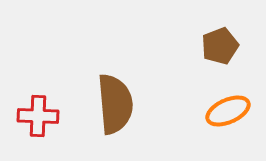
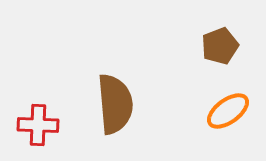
orange ellipse: rotated 12 degrees counterclockwise
red cross: moved 9 px down
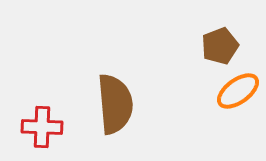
orange ellipse: moved 10 px right, 20 px up
red cross: moved 4 px right, 2 px down
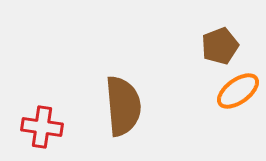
brown semicircle: moved 8 px right, 2 px down
red cross: rotated 6 degrees clockwise
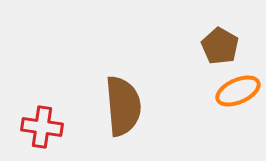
brown pentagon: rotated 21 degrees counterclockwise
orange ellipse: rotated 12 degrees clockwise
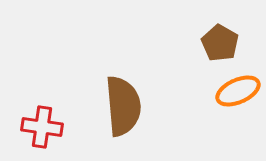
brown pentagon: moved 3 px up
